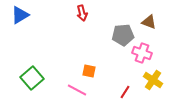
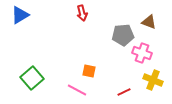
yellow cross: rotated 12 degrees counterclockwise
red line: moved 1 px left; rotated 32 degrees clockwise
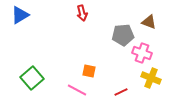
yellow cross: moved 2 px left, 2 px up
red line: moved 3 px left
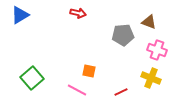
red arrow: moved 4 px left; rotated 63 degrees counterclockwise
pink cross: moved 15 px right, 3 px up
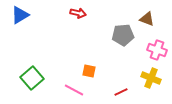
brown triangle: moved 2 px left, 3 px up
pink line: moved 3 px left
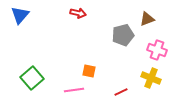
blue triangle: rotated 18 degrees counterclockwise
brown triangle: rotated 42 degrees counterclockwise
gray pentagon: rotated 10 degrees counterclockwise
pink line: rotated 36 degrees counterclockwise
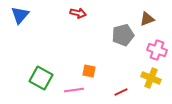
green square: moved 9 px right; rotated 20 degrees counterclockwise
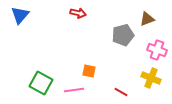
green square: moved 5 px down
red line: rotated 56 degrees clockwise
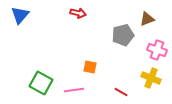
orange square: moved 1 px right, 4 px up
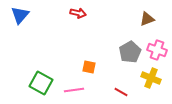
gray pentagon: moved 7 px right, 17 px down; rotated 15 degrees counterclockwise
orange square: moved 1 px left
